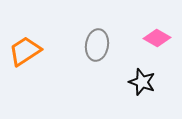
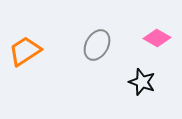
gray ellipse: rotated 20 degrees clockwise
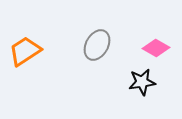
pink diamond: moved 1 px left, 10 px down
black star: rotated 28 degrees counterclockwise
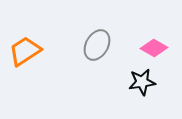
pink diamond: moved 2 px left
